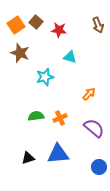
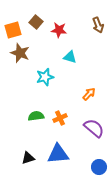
orange square: moved 3 px left, 5 px down; rotated 18 degrees clockwise
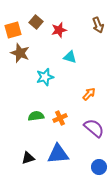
red star: rotated 21 degrees counterclockwise
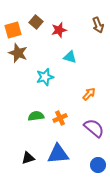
brown star: moved 2 px left
blue circle: moved 1 px left, 2 px up
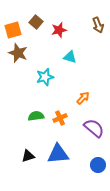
orange arrow: moved 6 px left, 4 px down
black triangle: moved 2 px up
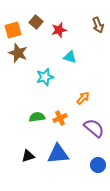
green semicircle: moved 1 px right, 1 px down
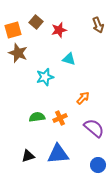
cyan triangle: moved 1 px left, 2 px down
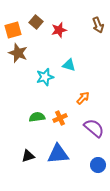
cyan triangle: moved 6 px down
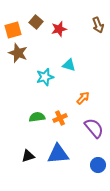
red star: moved 1 px up
purple semicircle: rotated 10 degrees clockwise
